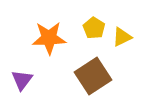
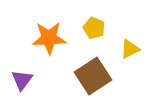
yellow pentagon: rotated 10 degrees counterclockwise
yellow triangle: moved 8 px right, 12 px down
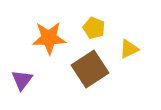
yellow triangle: moved 1 px left
brown square: moved 3 px left, 7 px up
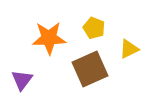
brown square: rotated 9 degrees clockwise
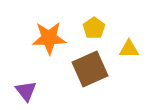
yellow pentagon: rotated 15 degrees clockwise
yellow triangle: rotated 25 degrees clockwise
purple triangle: moved 4 px right, 11 px down; rotated 15 degrees counterclockwise
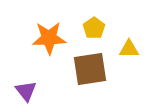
brown square: rotated 15 degrees clockwise
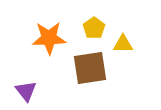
yellow triangle: moved 6 px left, 5 px up
brown square: moved 1 px up
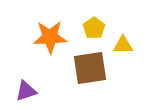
orange star: moved 1 px right, 1 px up
yellow triangle: moved 1 px down
purple triangle: rotated 50 degrees clockwise
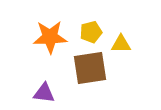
yellow pentagon: moved 3 px left, 4 px down; rotated 20 degrees clockwise
yellow triangle: moved 2 px left, 1 px up
purple triangle: moved 18 px right, 2 px down; rotated 25 degrees clockwise
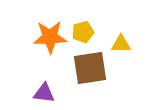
yellow pentagon: moved 8 px left
